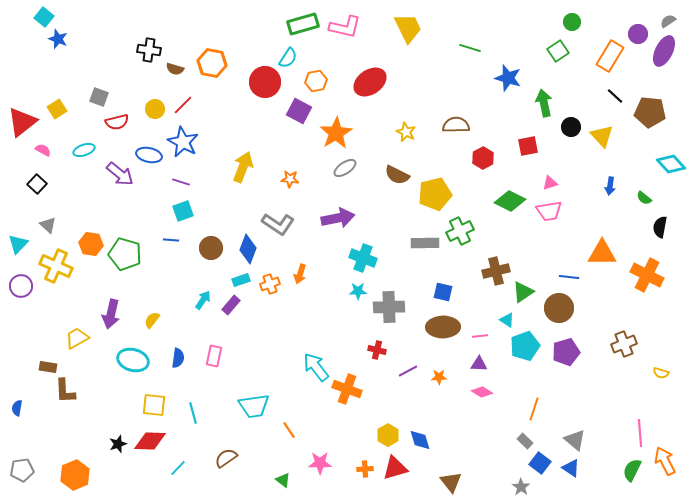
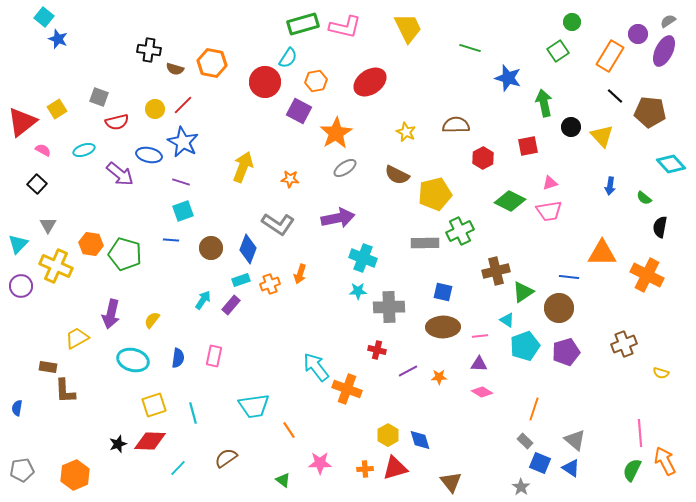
gray triangle at (48, 225): rotated 18 degrees clockwise
yellow square at (154, 405): rotated 25 degrees counterclockwise
blue square at (540, 463): rotated 15 degrees counterclockwise
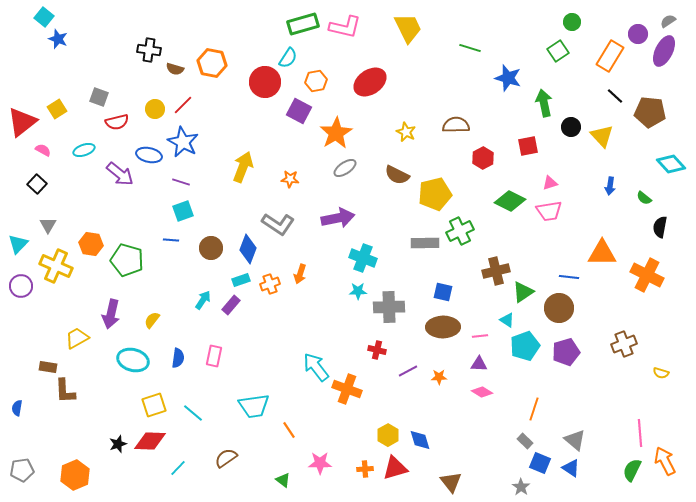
green pentagon at (125, 254): moved 2 px right, 6 px down
cyan line at (193, 413): rotated 35 degrees counterclockwise
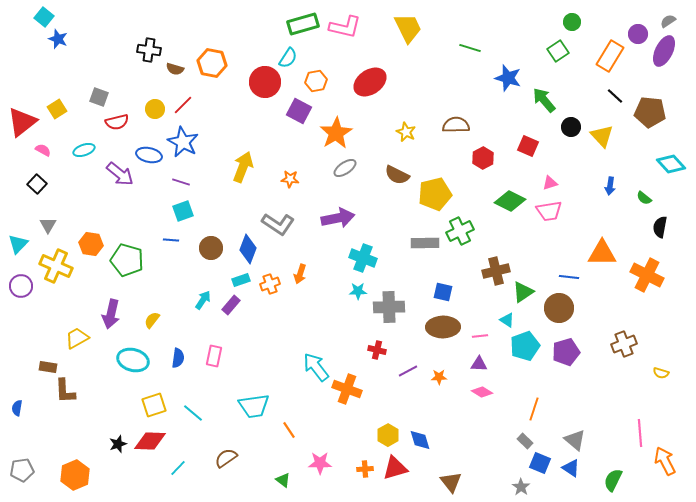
green arrow at (544, 103): moved 3 px up; rotated 28 degrees counterclockwise
red square at (528, 146): rotated 35 degrees clockwise
green semicircle at (632, 470): moved 19 px left, 10 px down
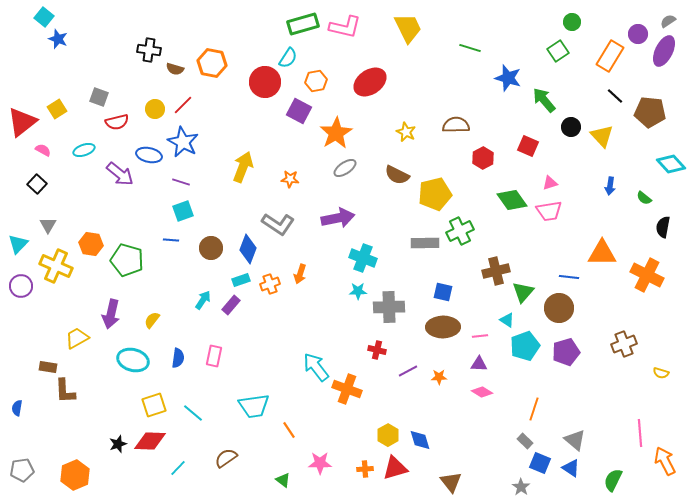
green diamond at (510, 201): moved 2 px right, 1 px up; rotated 28 degrees clockwise
black semicircle at (660, 227): moved 3 px right
green triangle at (523, 292): rotated 15 degrees counterclockwise
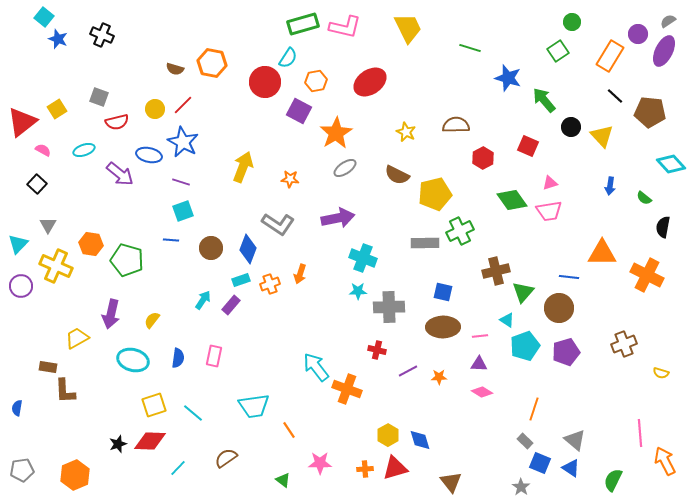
black cross at (149, 50): moved 47 px left, 15 px up; rotated 15 degrees clockwise
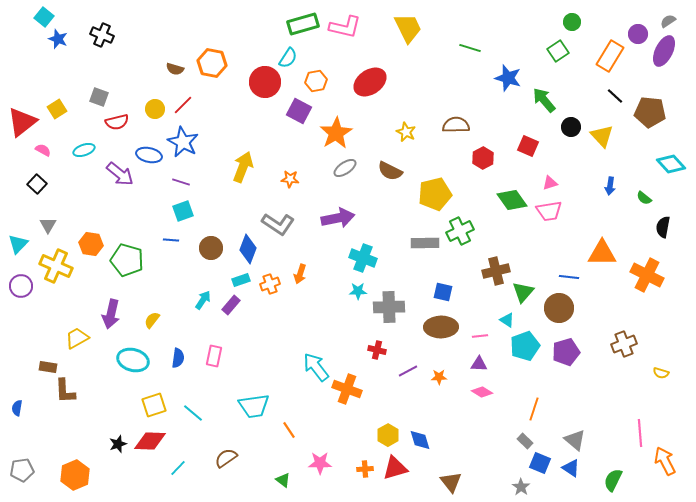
brown semicircle at (397, 175): moved 7 px left, 4 px up
brown ellipse at (443, 327): moved 2 px left
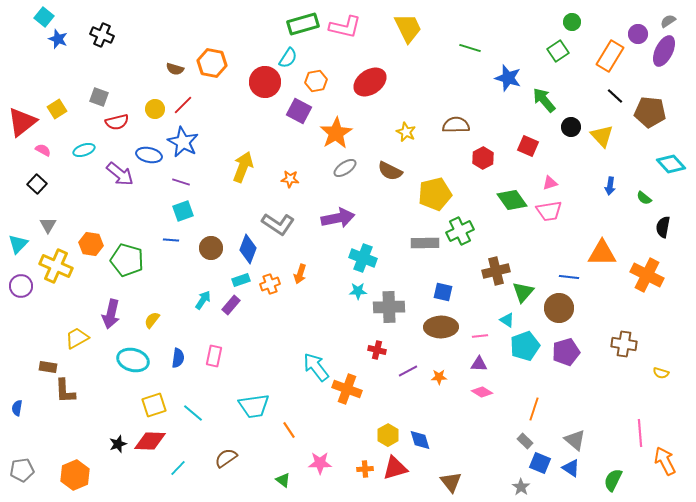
brown cross at (624, 344): rotated 30 degrees clockwise
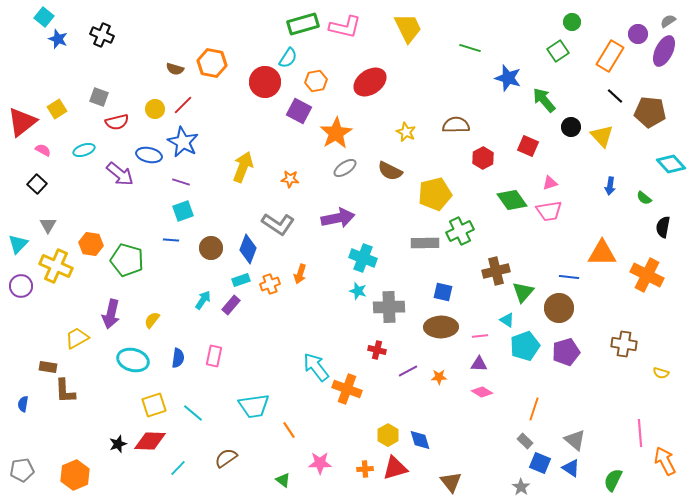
cyan star at (358, 291): rotated 18 degrees clockwise
blue semicircle at (17, 408): moved 6 px right, 4 px up
